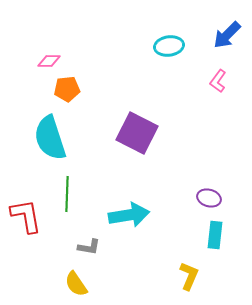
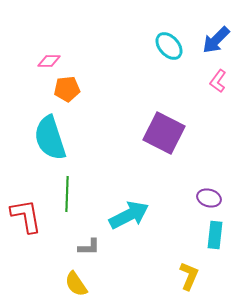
blue arrow: moved 11 px left, 5 px down
cyan ellipse: rotated 56 degrees clockwise
purple square: moved 27 px right
cyan arrow: rotated 18 degrees counterclockwise
gray L-shape: rotated 10 degrees counterclockwise
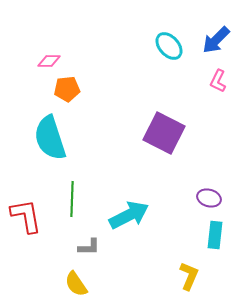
pink L-shape: rotated 10 degrees counterclockwise
green line: moved 5 px right, 5 px down
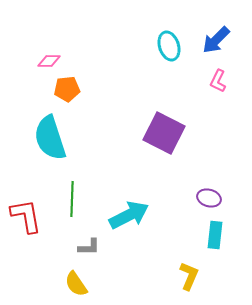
cyan ellipse: rotated 24 degrees clockwise
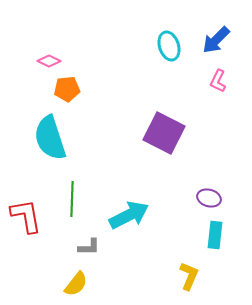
pink diamond: rotated 25 degrees clockwise
yellow semicircle: rotated 108 degrees counterclockwise
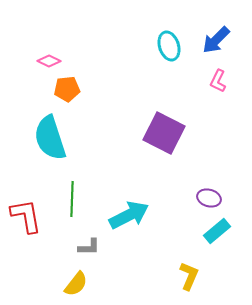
cyan rectangle: moved 2 px right, 4 px up; rotated 44 degrees clockwise
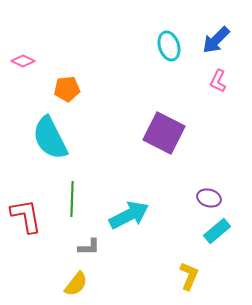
pink diamond: moved 26 px left
cyan semicircle: rotated 9 degrees counterclockwise
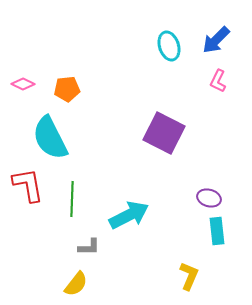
pink diamond: moved 23 px down
red L-shape: moved 2 px right, 31 px up
cyan rectangle: rotated 56 degrees counterclockwise
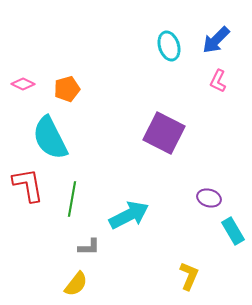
orange pentagon: rotated 10 degrees counterclockwise
green line: rotated 8 degrees clockwise
cyan rectangle: moved 16 px right; rotated 24 degrees counterclockwise
